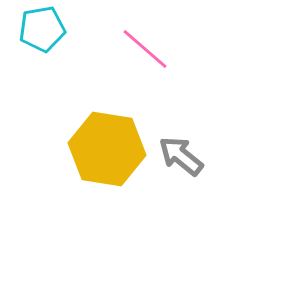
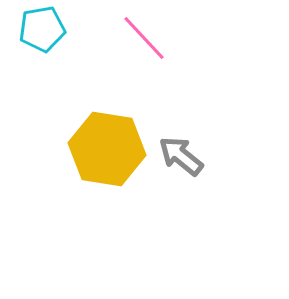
pink line: moved 1 px left, 11 px up; rotated 6 degrees clockwise
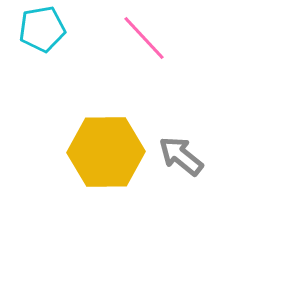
yellow hexagon: moved 1 px left, 3 px down; rotated 10 degrees counterclockwise
